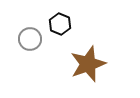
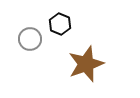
brown star: moved 2 px left
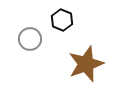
black hexagon: moved 2 px right, 4 px up
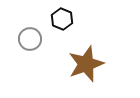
black hexagon: moved 1 px up
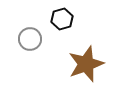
black hexagon: rotated 20 degrees clockwise
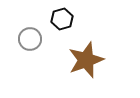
brown star: moved 4 px up
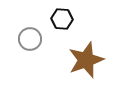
black hexagon: rotated 20 degrees clockwise
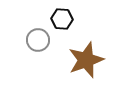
gray circle: moved 8 px right, 1 px down
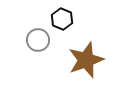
black hexagon: rotated 20 degrees clockwise
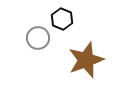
gray circle: moved 2 px up
